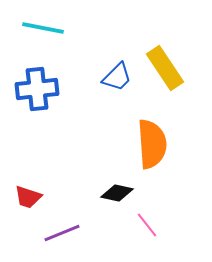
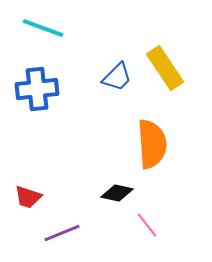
cyan line: rotated 9 degrees clockwise
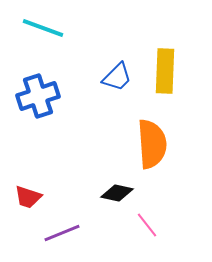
yellow rectangle: moved 3 px down; rotated 36 degrees clockwise
blue cross: moved 1 px right, 7 px down; rotated 12 degrees counterclockwise
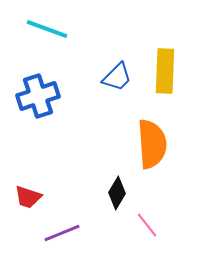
cyan line: moved 4 px right, 1 px down
black diamond: rotated 72 degrees counterclockwise
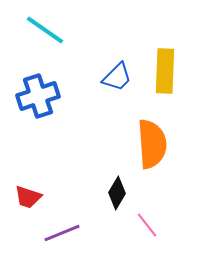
cyan line: moved 2 px left, 1 px down; rotated 15 degrees clockwise
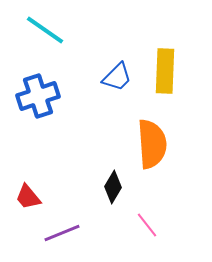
black diamond: moved 4 px left, 6 px up
red trapezoid: rotated 32 degrees clockwise
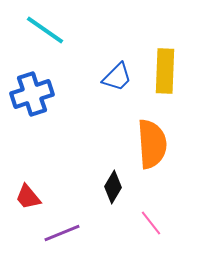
blue cross: moved 6 px left, 2 px up
pink line: moved 4 px right, 2 px up
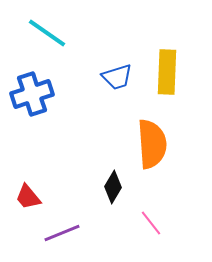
cyan line: moved 2 px right, 3 px down
yellow rectangle: moved 2 px right, 1 px down
blue trapezoid: rotated 28 degrees clockwise
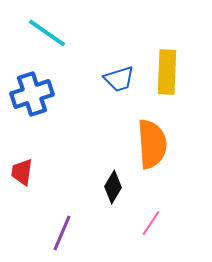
blue trapezoid: moved 2 px right, 2 px down
red trapezoid: moved 6 px left, 25 px up; rotated 48 degrees clockwise
pink line: rotated 72 degrees clockwise
purple line: rotated 45 degrees counterclockwise
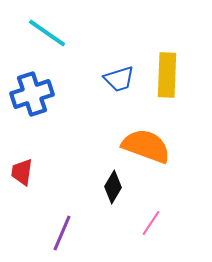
yellow rectangle: moved 3 px down
orange semicircle: moved 6 px left, 2 px down; rotated 66 degrees counterclockwise
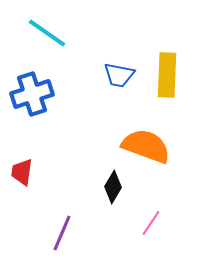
blue trapezoid: moved 4 px up; rotated 28 degrees clockwise
